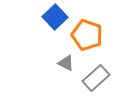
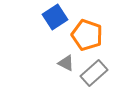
blue square: rotated 10 degrees clockwise
gray rectangle: moved 2 px left, 5 px up
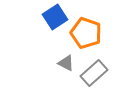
orange pentagon: moved 1 px left, 2 px up
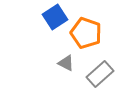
gray rectangle: moved 6 px right, 1 px down
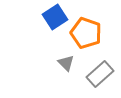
gray triangle: rotated 18 degrees clockwise
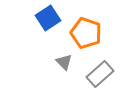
blue square: moved 7 px left, 1 px down
gray triangle: moved 2 px left, 1 px up
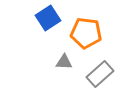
orange pentagon: rotated 12 degrees counterclockwise
gray triangle: rotated 42 degrees counterclockwise
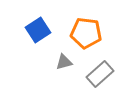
blue square: moved 10 px left, 12 px down
gray triangle: rotated 18 degrees counterclockwise
